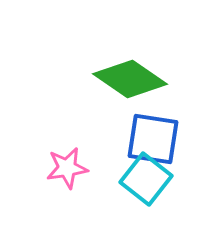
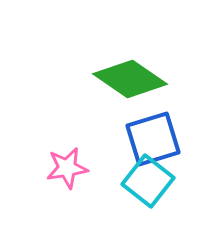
blue square: rotated 26 degrees counterclockwise
cyan square: moved 2 px right, 2 px down
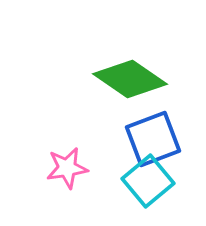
blue square: rotated 4 degrees counterclockwise
cyan square: rotated 12 degrees clockwise
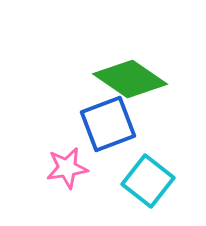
blue square: moved 45 px left, 15 px up
cyan square: rotated 12 degrees counterclockwise
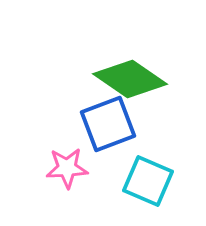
pink star: rotated 6 degrees clockwise
cyan square: rotated 15 degrees counterclockwise
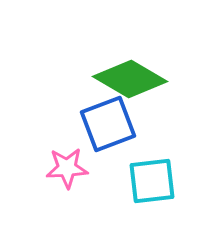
green diamond: rotated 4 degrees counterclockwise
cyan square: moved 4 px right; rotated 30 degrees counterclockwise
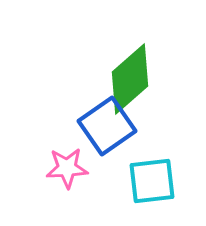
green diamond: rotated 72 degrees counterclockwise
blue square: moved 1 px left, 2 px down; rotated 14 degrees counterclockwise
